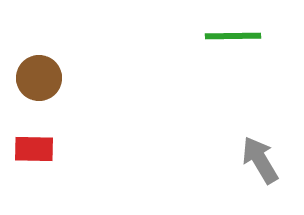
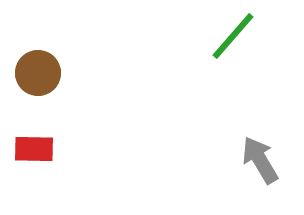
green line: rotated 48 degrees counterclockwise
brown circle: moved 1 px left, 5 px up
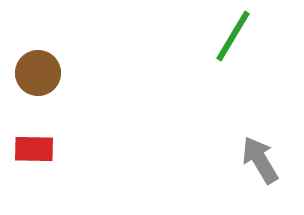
green line: rotated 10 degrees counterclockwise
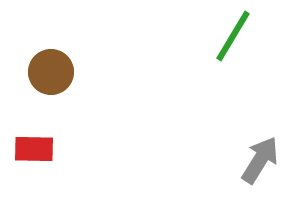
brown circle: moved 13 px right, 1 px up
gray arrow: rotated 63 degrees clockwise
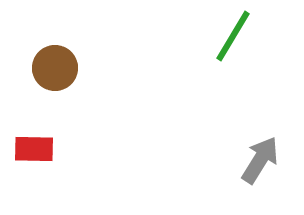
brown circle: moved 4 px right, 4 px up
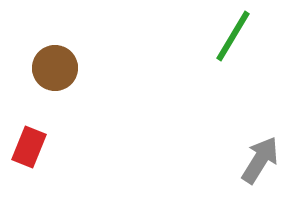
red rectangle: moved 5 px left, 2 px up; rotated 69 degrees counterclockwise
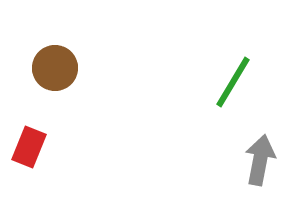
green line: moved 46 px down
gray arrow: rotated 21 degrees counterclockwise
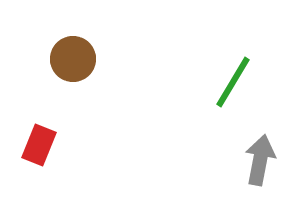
brown circle: moved 18 px right, 9 px up
red rectangle: moved 10 px right, 2 px up
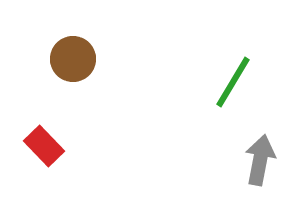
red rectangle: moved 5 px right, 1 px down; rotated 66 degrees counterclockwise
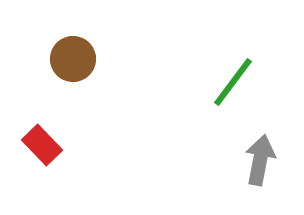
green line: rotated 6 degrees clockwise
red rectangle: moved 2 px left, 1 px up
